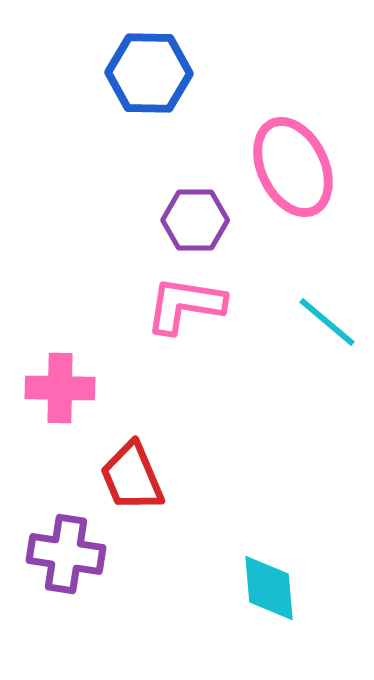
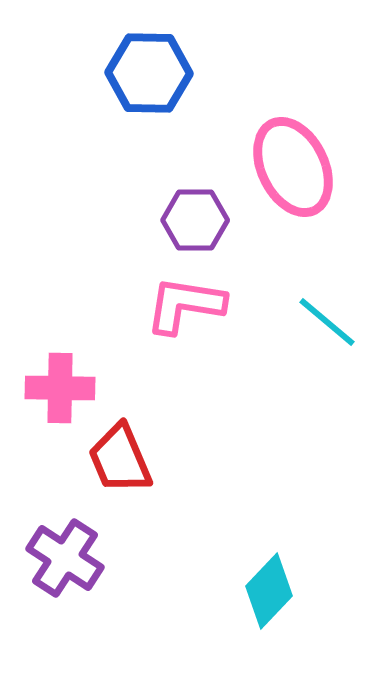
red trapezoid: moved 12 px left, 18 px up
purple cross: moved 1 px left, 4 px down; rotated 24 degrees clockwise
cyan diamond: moved 3 px down; rotated 48 degrees clockwise
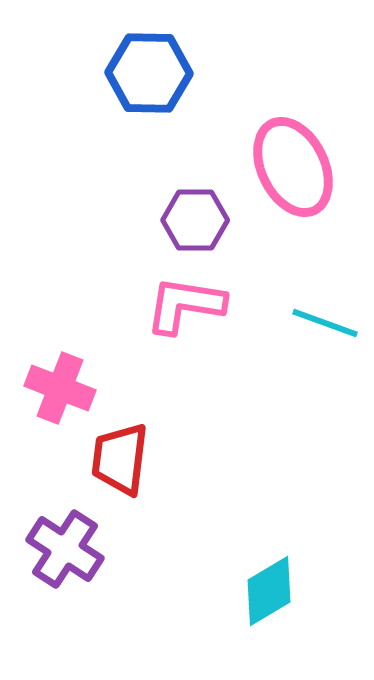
cyan line: moved 2 px left, 1 px down; rotated 20 degrees counterclockwise
pink cross: rotated 20 degrees clockwise
red trapezoid: rotated 30 degrees clockwise
purple cross: moved 9 px up
cyan diamond: rotated 16 degrees clockwise
